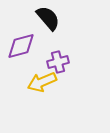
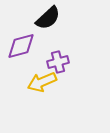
black semicircle: rotated 88 degrees clockwise
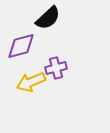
purple cross: moved 2 px left, 6 px down
yellow arrow: moved 11 px left
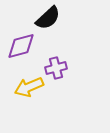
yellow arrow: moved 2 px left, 5 px down
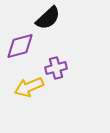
purple diamond: moved 1 px left
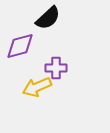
purple cross: rotated 15 degrees clockwise
yellow arrow: moved 8 px right
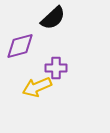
black semicircle: moved 5 px right
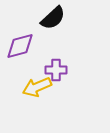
purple cross: moved 2 px down
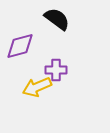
black semicircle: moved 4 px right, 1 px down; rotated 100 degrees counterclockwise
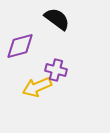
purple cross: rotated 15 degrees clockwise
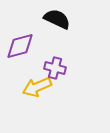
black semicircle: rotated 12 degrees counterclockwise
purple cross: moved 1 px left, 2 px up
